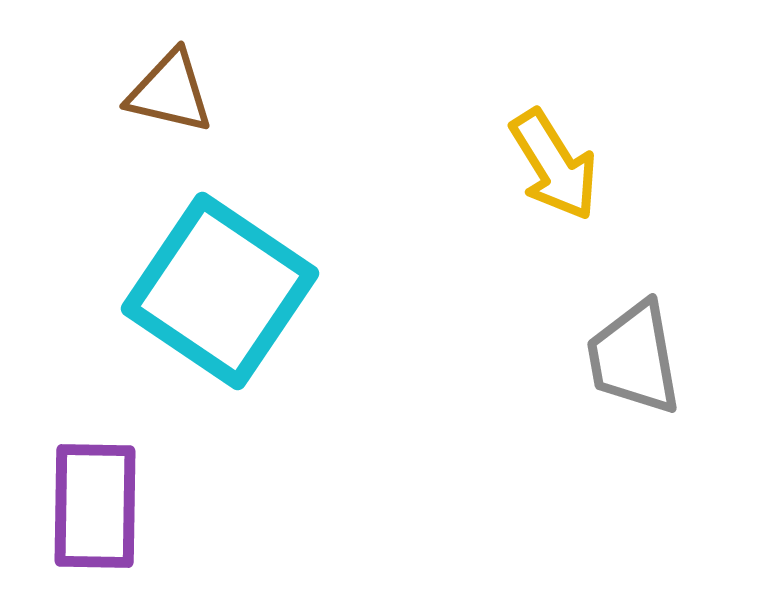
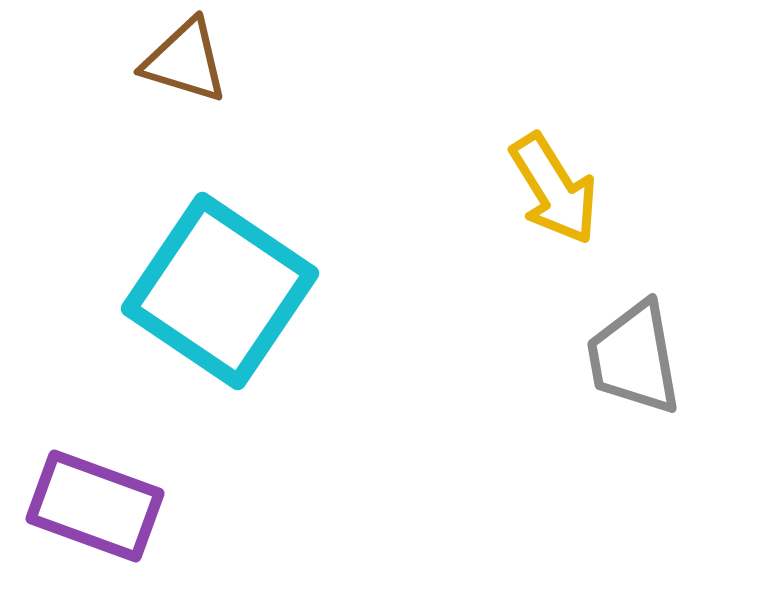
brown triangle: moved 15 px right, 31 px up; rotated 4 degrees clockwise
yellow arrow: moved 24 px down
purple rectangle: rotated 71 degrees counterclockwise
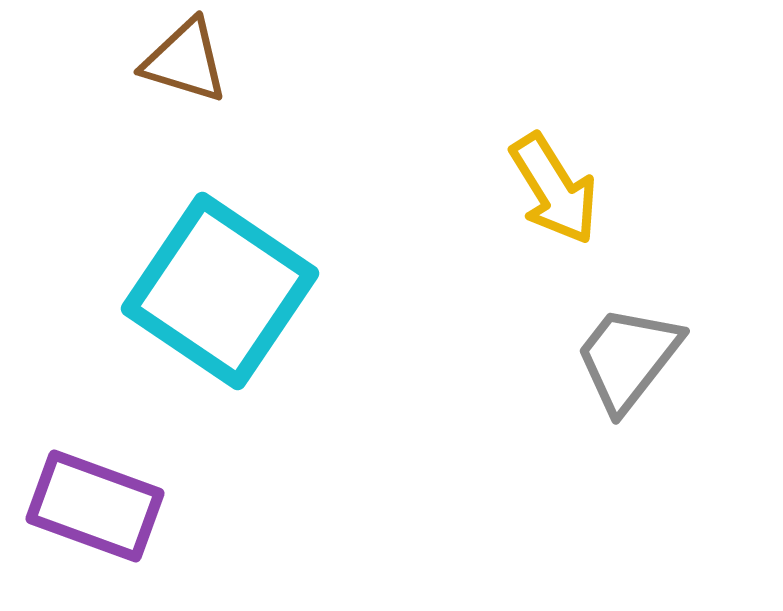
gray trapezoid: moved 6 px left; rotated 48 degrees clockwise
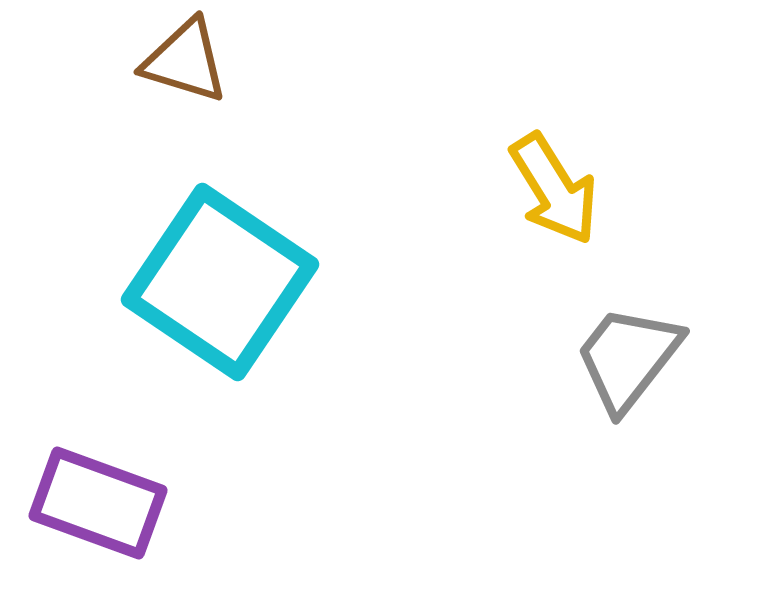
cyan square: moved 9 px up
purple rectangle: moved 3 px right, 3 px up
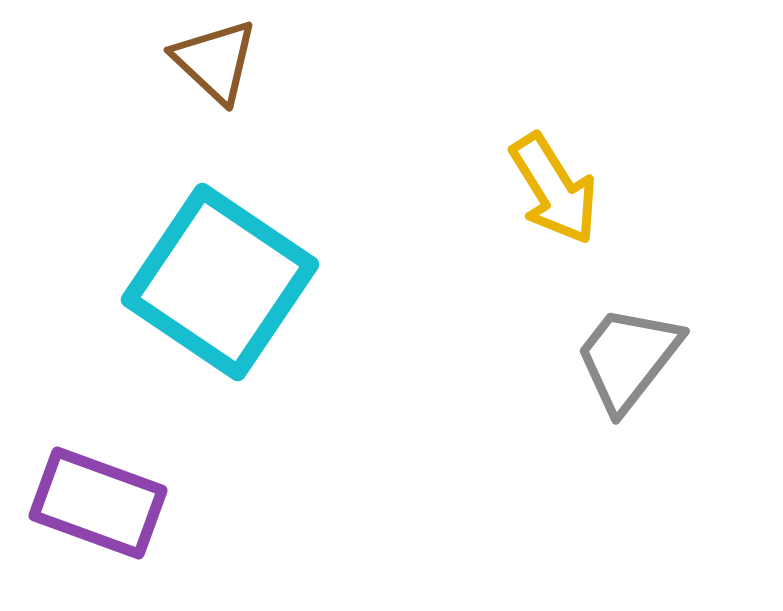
brown triangle: moved 30 px right; rotated 26 degrees clockwise
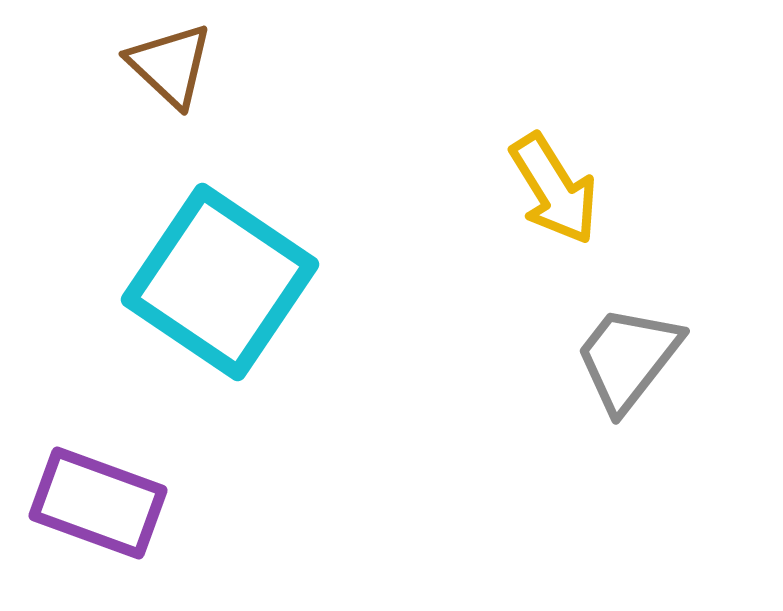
brown triangle: moved 45 px left, 4 px down
